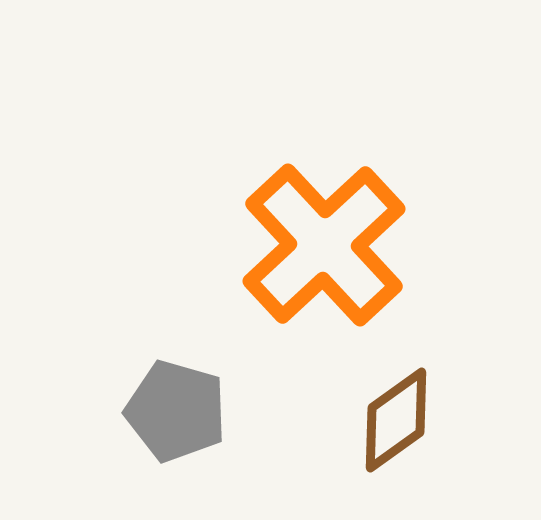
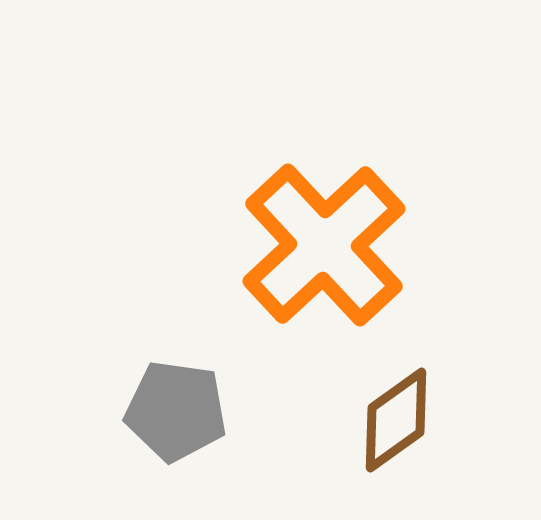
gray pentagon: rotated 8 degrees counterclockwise
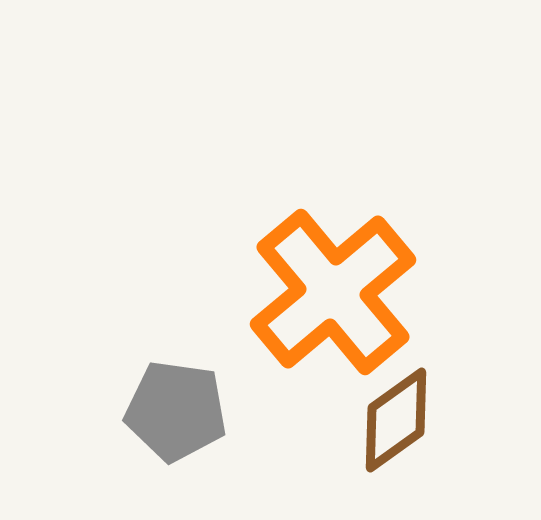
orange cross: moved 9 px right, 47 px down; rotated 3 degrees clockwise
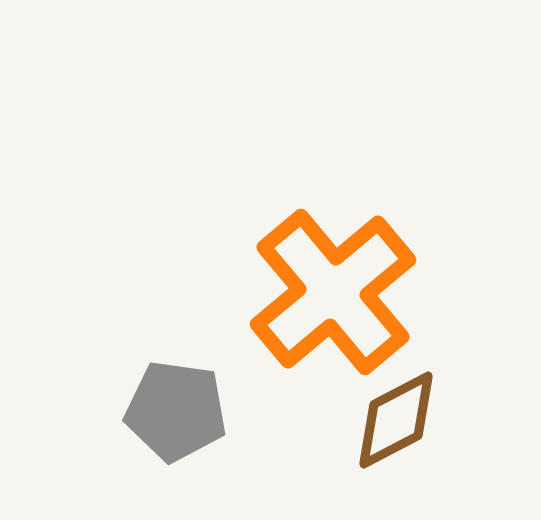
brown diamond: rotated 8 degrees clockwise
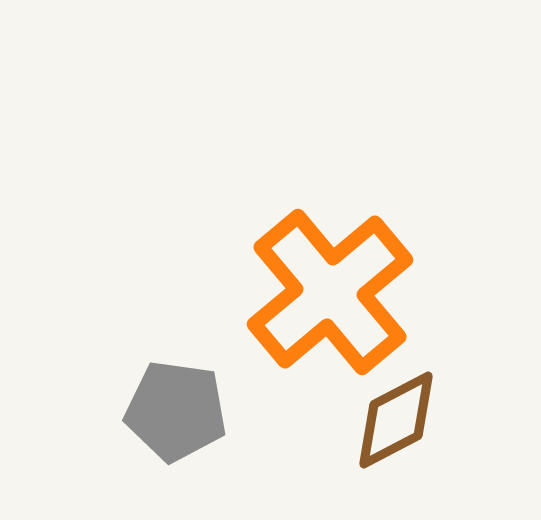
orange cross: moved 3 px left
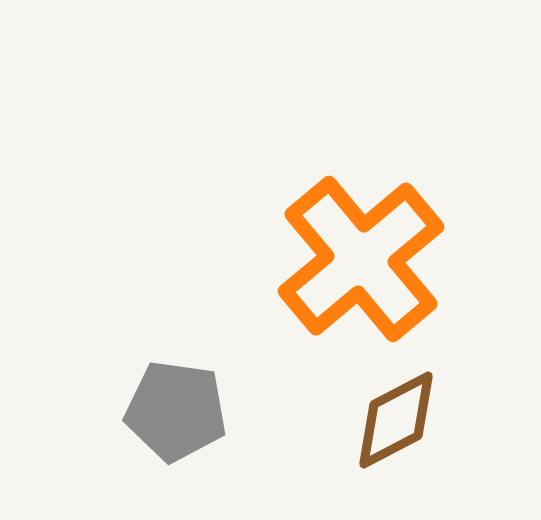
orange cross: moved 31 px right, 33 px up
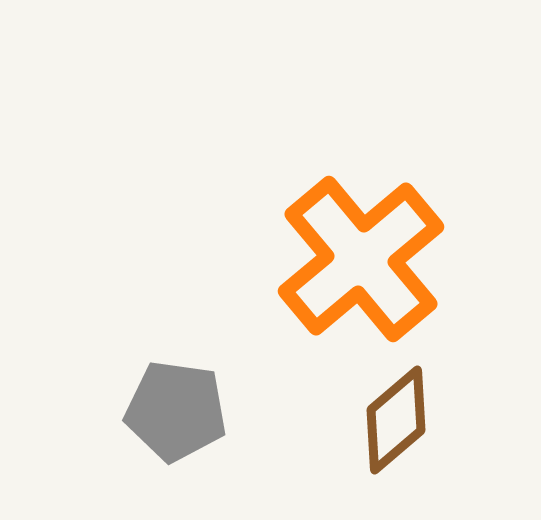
brown diamond: rotated 13 degrees counterclockwise
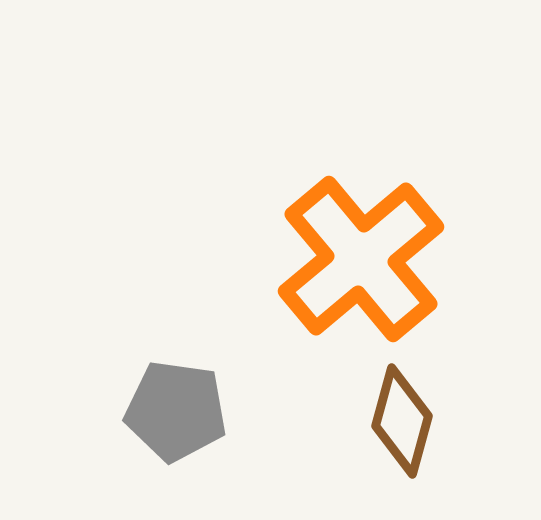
brown diamond: moved 6 px right, 1 px down; rotated 34 degrees counterclockwise
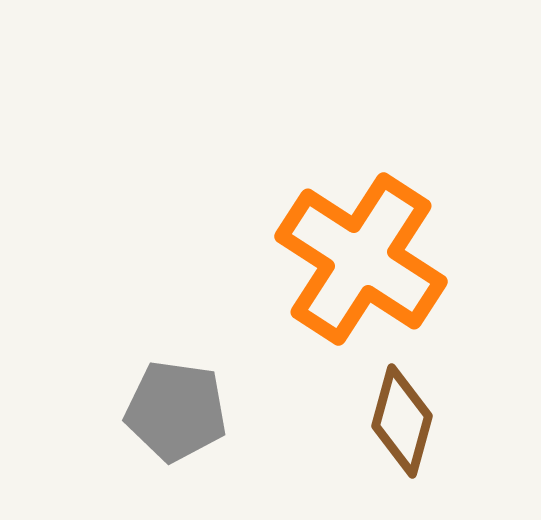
orange cross: rotated 17 degrees counterclockwise
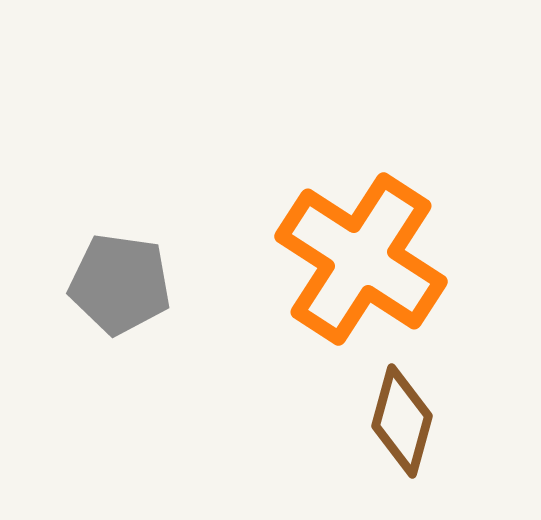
gray pentagon: moved 56 px left, 127 px up
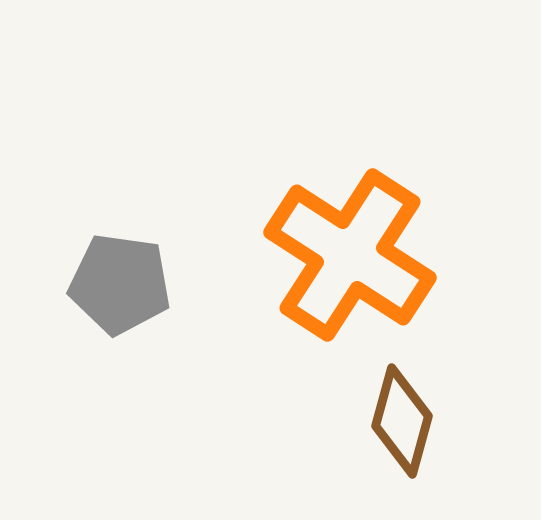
orange cross: moved 11 px left, 4 px up
